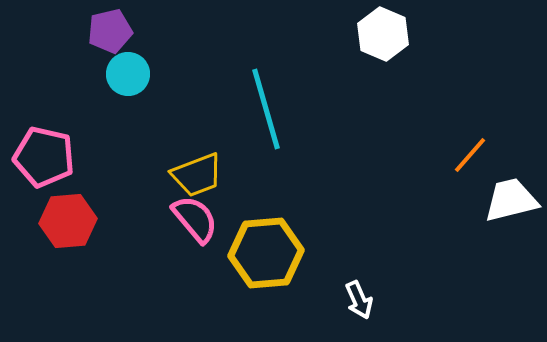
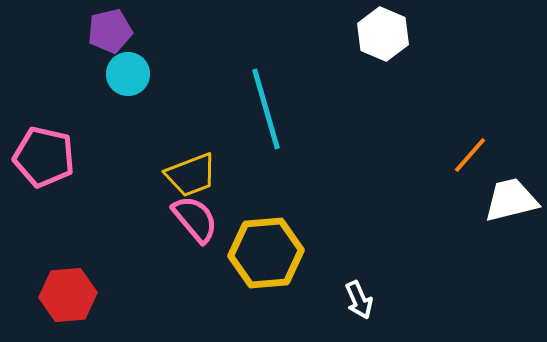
yellow trapezoid: moved 6 px left
red hexagon: moved 74 px down
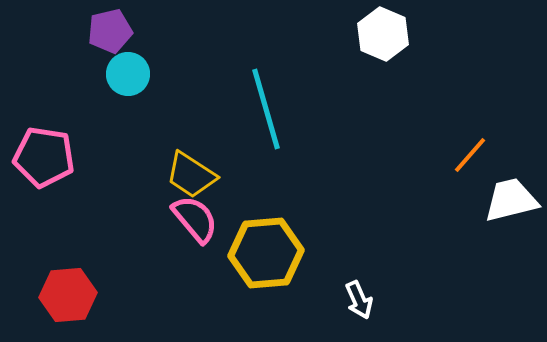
pink pentagon: rotated 4 degrees counterclockwise
yellow trapezoid: rotated 54 degrees clockwise
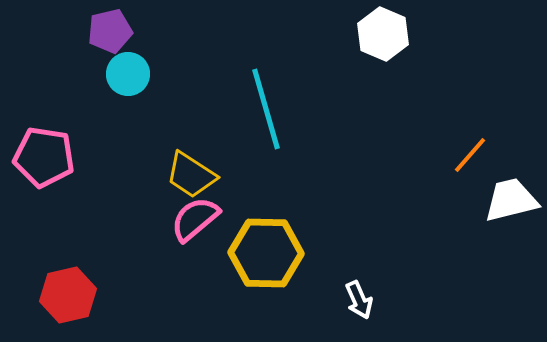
pink semicircle: rotated 90 degrees counterclockwise
yellow hexagon: rotated 6 degrees clockwise
red hexagon: rotated 8 degrees counterclockwise
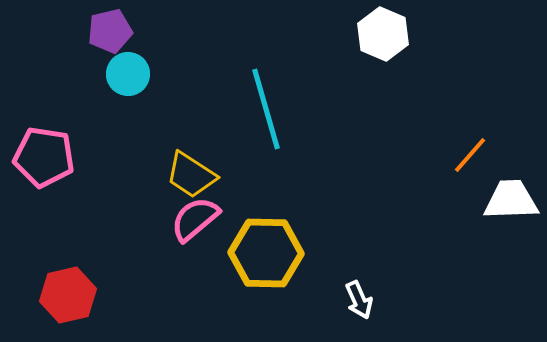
white trapezoid: rotated 12 degrees clockwise
